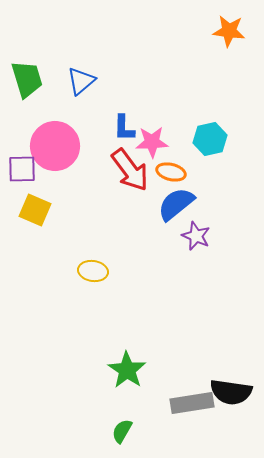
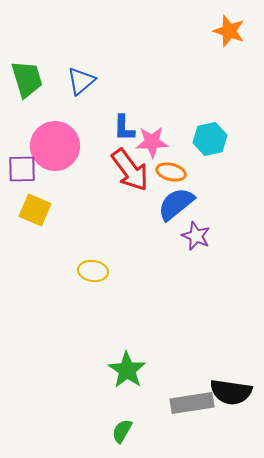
orange star: rotated 12 degrees clockwise
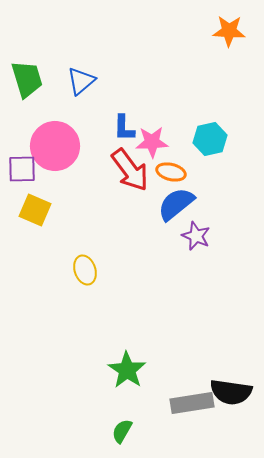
orange star: rotated 16 degrees counterclockwise
yellow ellipse: moved 8 px left, 1 px up; rotated 64 degrees clockwise
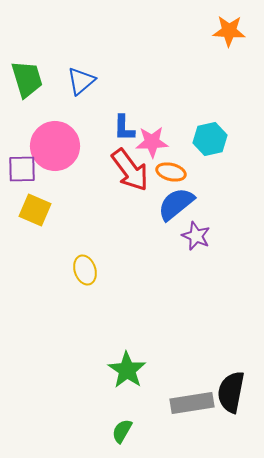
black semicircle: rotated 93 degrees clockwise
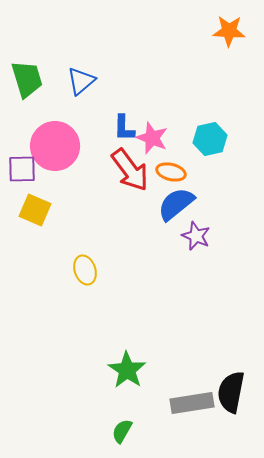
pink star: moved 4 px up; rotated 24 degrees clockwise
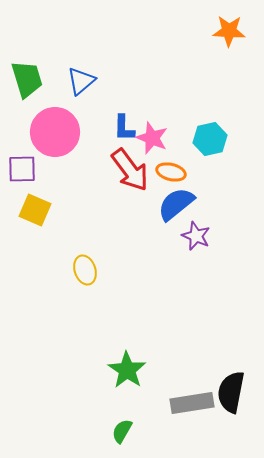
pink circle: moved 14 px up
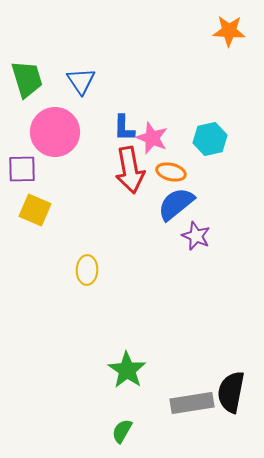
blue triangle: rotated 24 degrees counterclockwise
red arrow: rotated 27 degrees clockwise
yellow ellipse: moved 2 px right; rotated 20 degrees clockwise
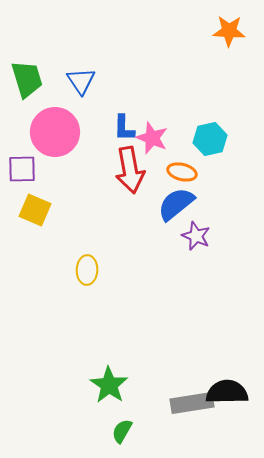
orange ellipse: moved 11 px right
green star: moved 18 px left, 15 px down
black semicircle: moved 4 px left; rotated 78 degrees clockwise
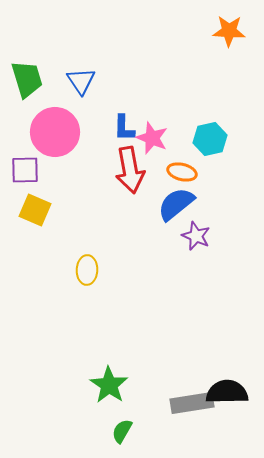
purple square: moved 3 px right, 1 px down
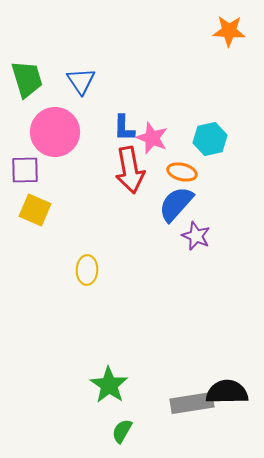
blue semicircle: rotated 9 degrees counterclockwise
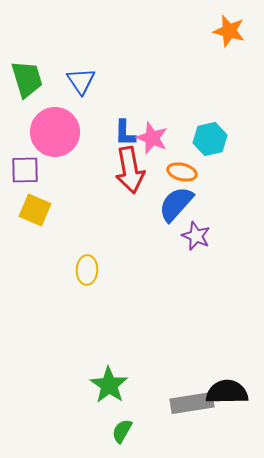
orange star: rotated 12 degrees clockwise
blue L-shape: moved 1 px right, 5 px down
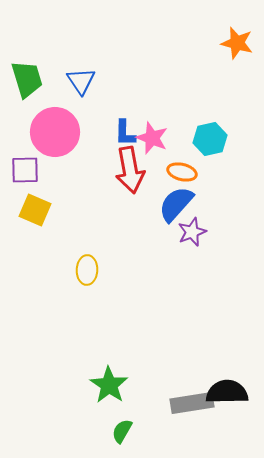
orange star: moved 8 px right, 12 px down
purple star: moved 4 px left, 4 px up; rotated 28 degrees clockwise
